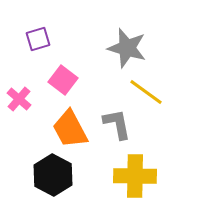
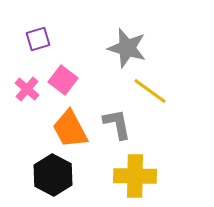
yellow line: moved 4 px right, 1 px up
pink cross: moved 8 px right, 10 px up
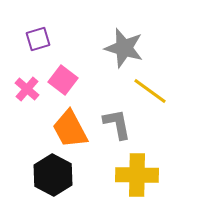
gray star: moved 3 px left
yellow cross: moved 2 px right, 1 px up
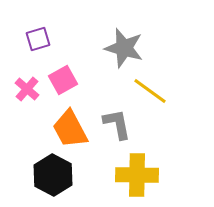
pink square: rotated 24 degrees clockwise
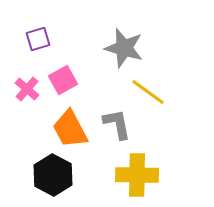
yellow line: moved 2 px left, 1 px down
